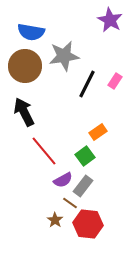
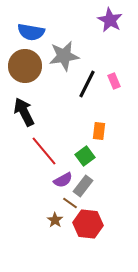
pink rectangle: moved 1 px left; rotated 56 degrees counterclockwise
orange rectangle: moved 1 px right, 1 px up; rotated 48 degrees counterclockwise
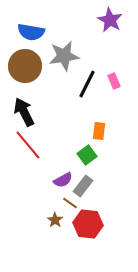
red line: moved 16 px left, 6 px up
green square: moved 2 px right, 1 px up
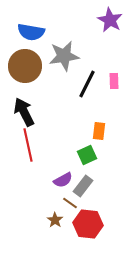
pink rectangle: rotated 21 degrees clockwise
red line: rotated 28 degrees clockwise
green square: rotated 12 degrees clockwise
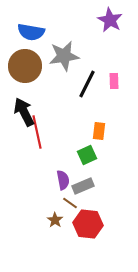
red line: moved 9 px right, 13 px up
purple semicircle: rotated 72 degrees counterclockwise
gray rectangle: rotated 30 degrees clockwise
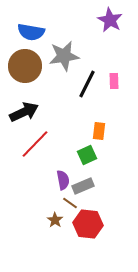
black arrow: rotated 92 degrees clockwise
red line: moved 2 px left, 12 px down; rotated 56 degrees clockwise
